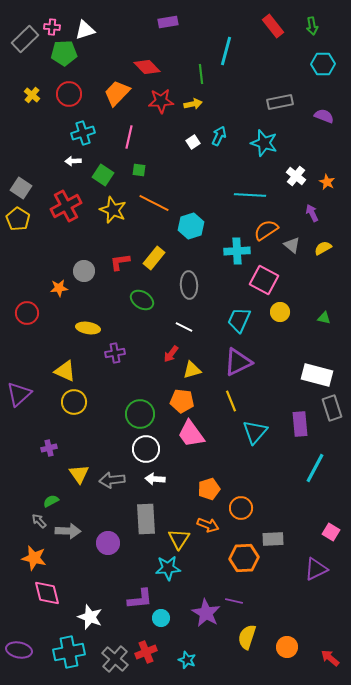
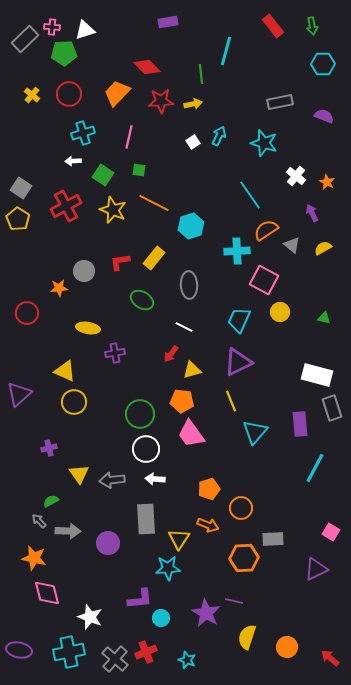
cyan line at (250, 195): rotated 52 degrees clockwise
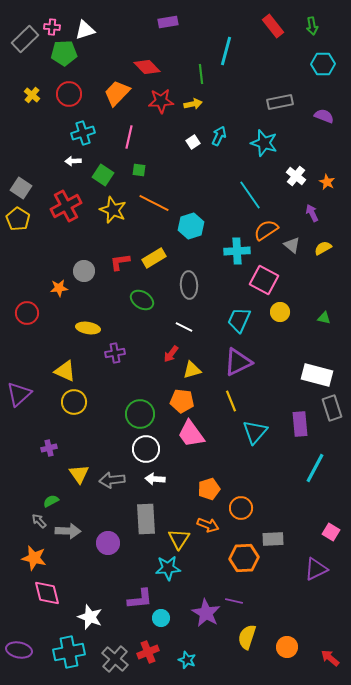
yellow rectangle at (154, 258): rotated 20 degrees clockwise
red cross at (146, 652): moved 2 px right
